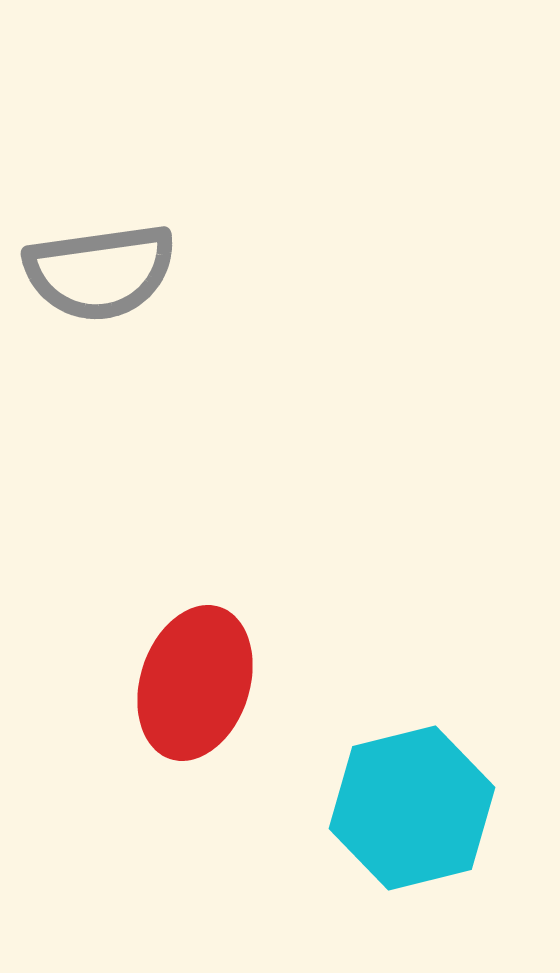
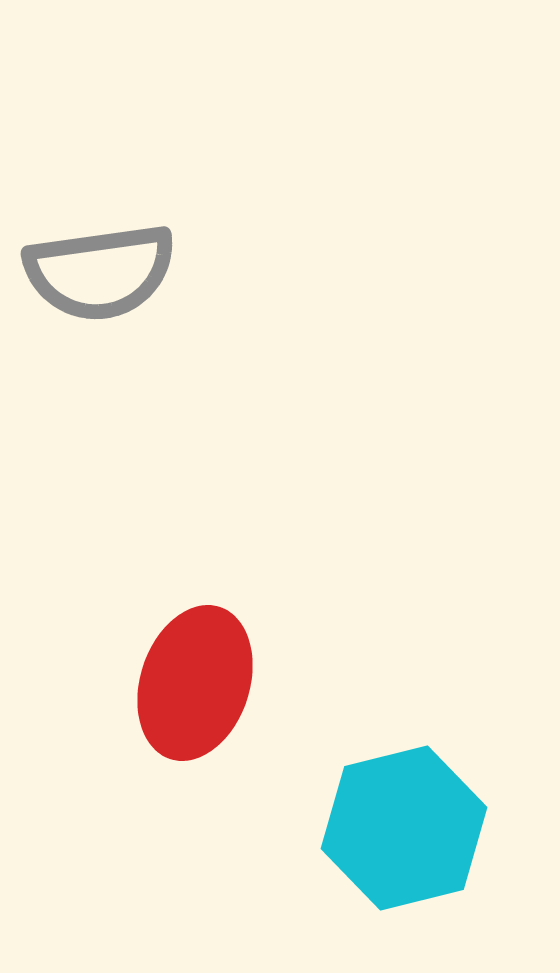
cyan hexagon: moved 8 px left, 20 px down
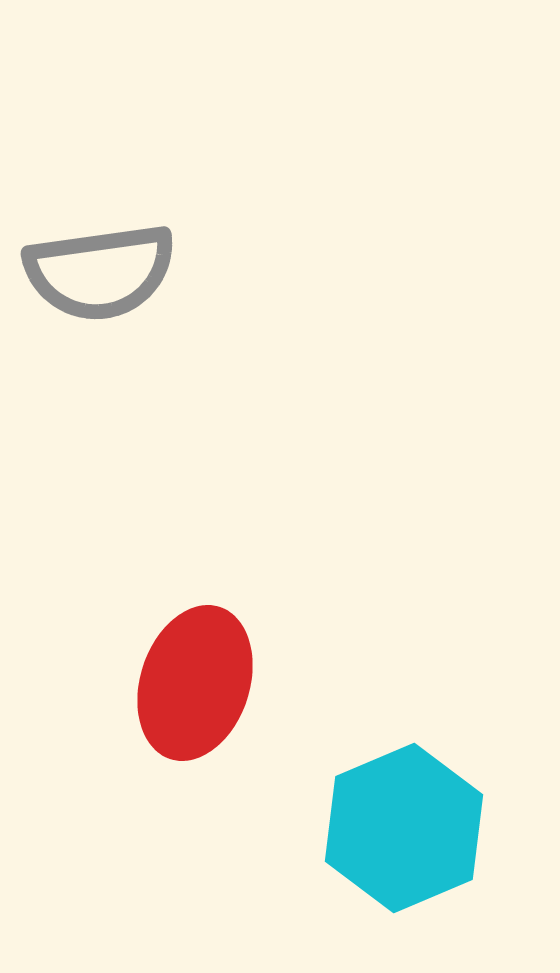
cyan hexagon: rotated 9 degrees counterclockwise
